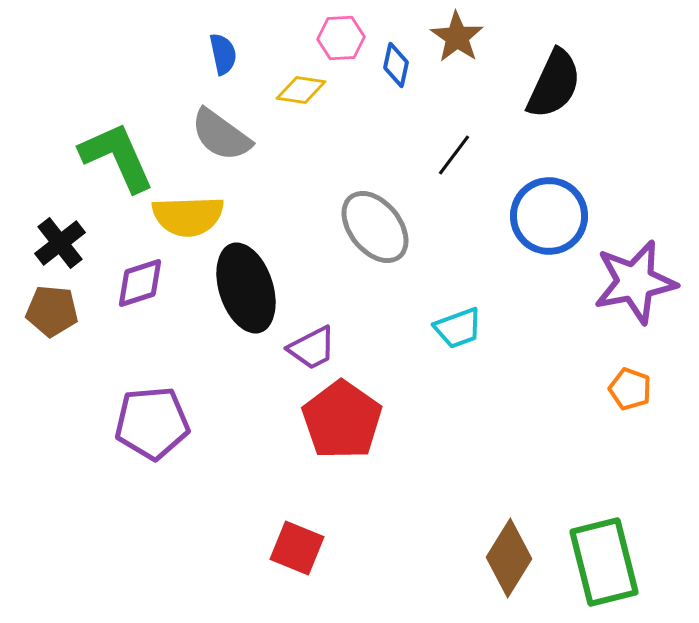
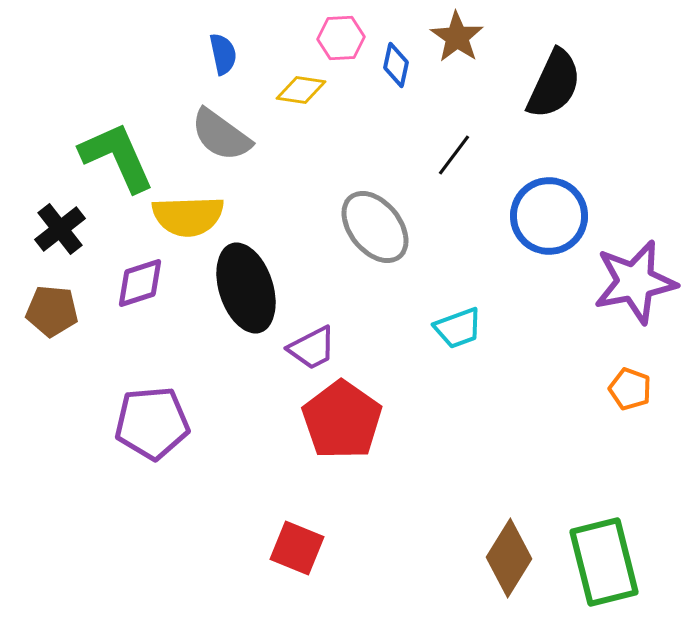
black cross: moved 14 px up
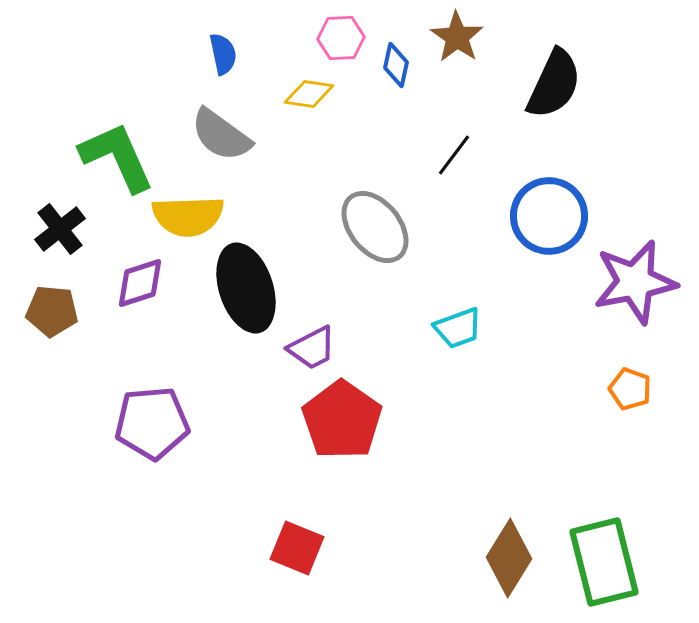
yellow diamond: moved 8 px right, 4 px down
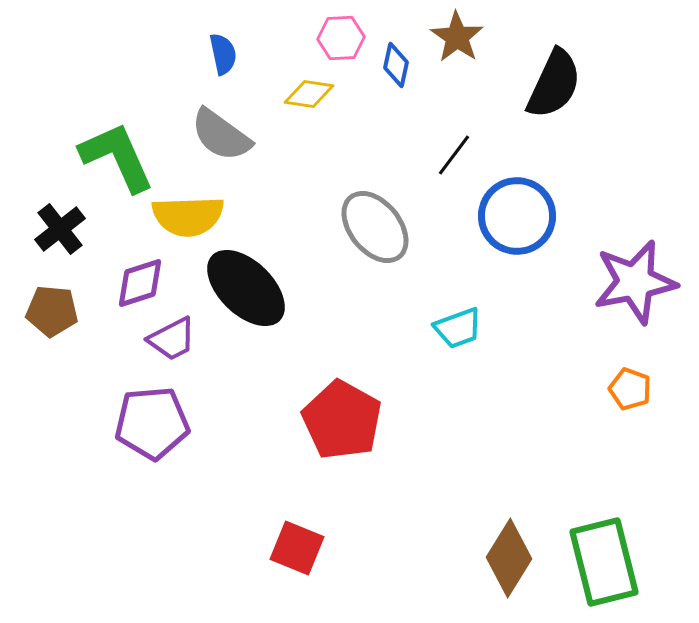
blue circle: moved 32 px left
black ellipse: rotated 28 degrees counterclockwise
purple trapezoid: moved 140 px left, 9 px up
red pentagon: rotated 6 degrees counterclockwise
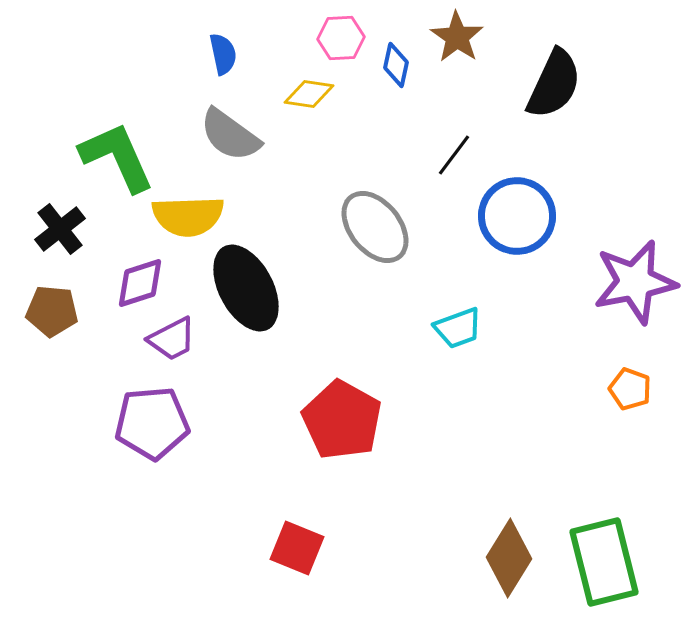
gray semicircle: moved 9 px right
black ellipse: rotated 18 degrees clockwise
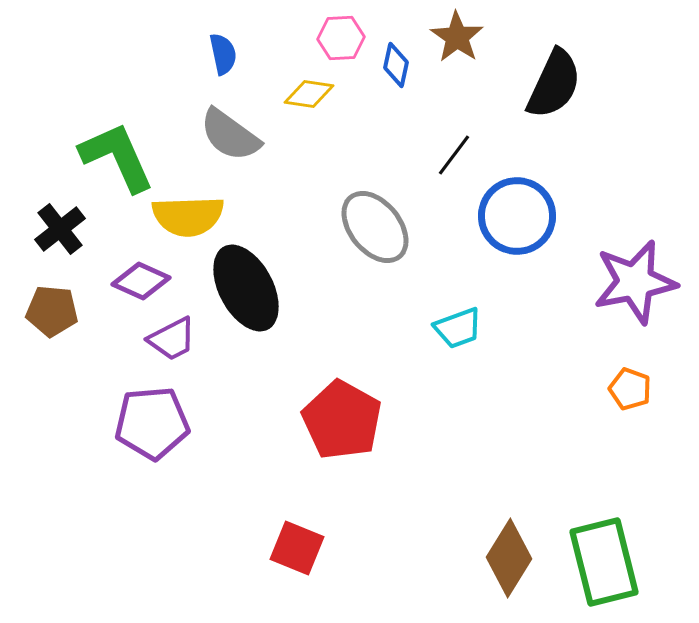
purple diamond: moved 1 px right, 2 px up; rotated 42 degrees clockwise
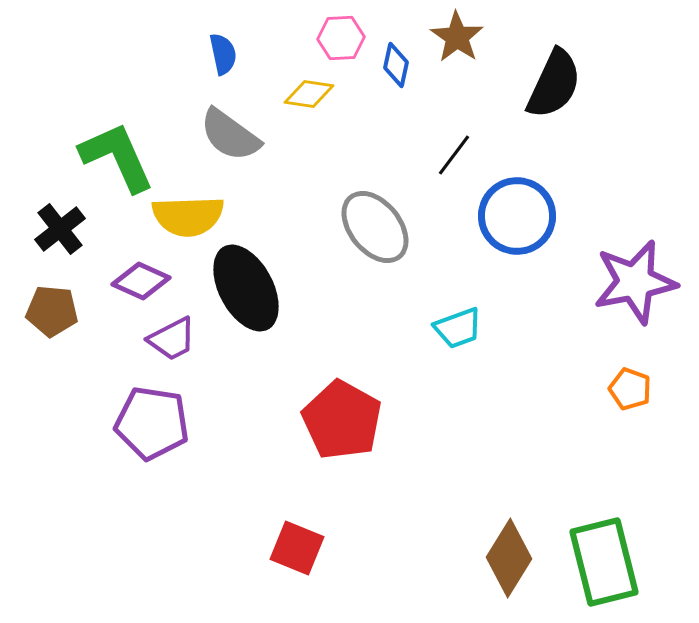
purple pentagon: rotated 14 degrees clockwise
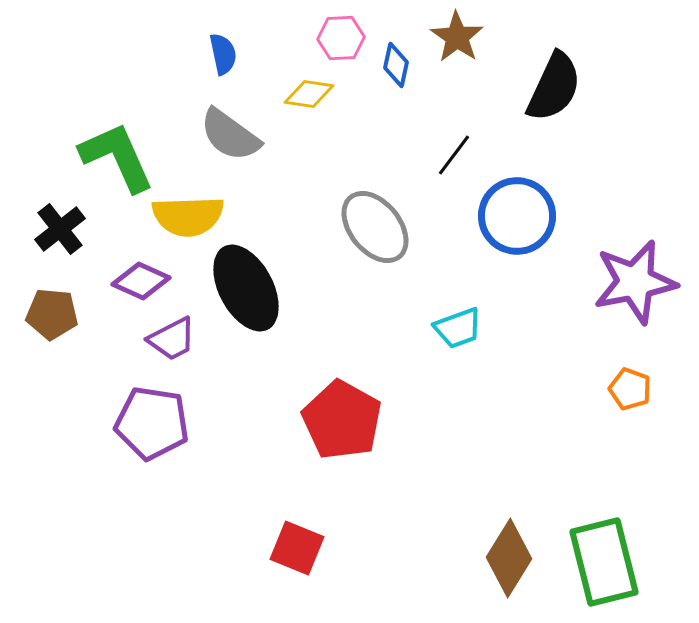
black semicircle: moved 3 px down
brown pentagon: moved 3 px down
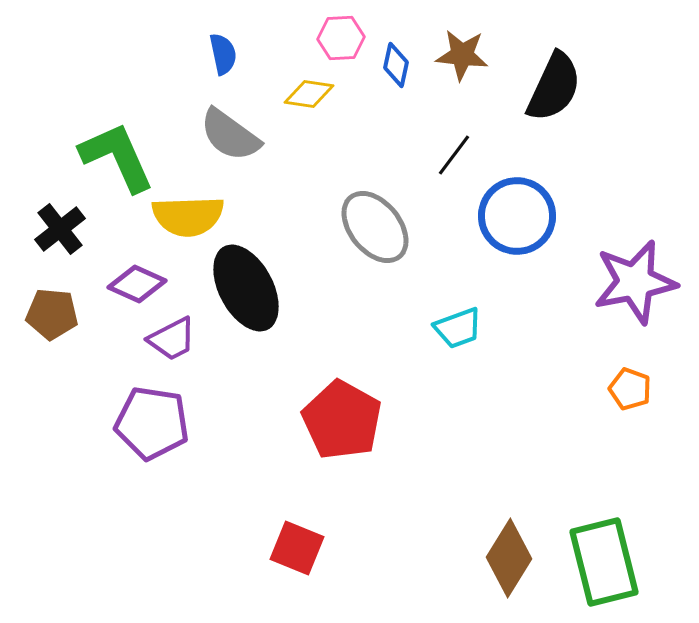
brown star: moved 5 px right, 18 px down; rotated 28 degrees counterclockwise
purple diamond: moved 4 px left, 3 px down
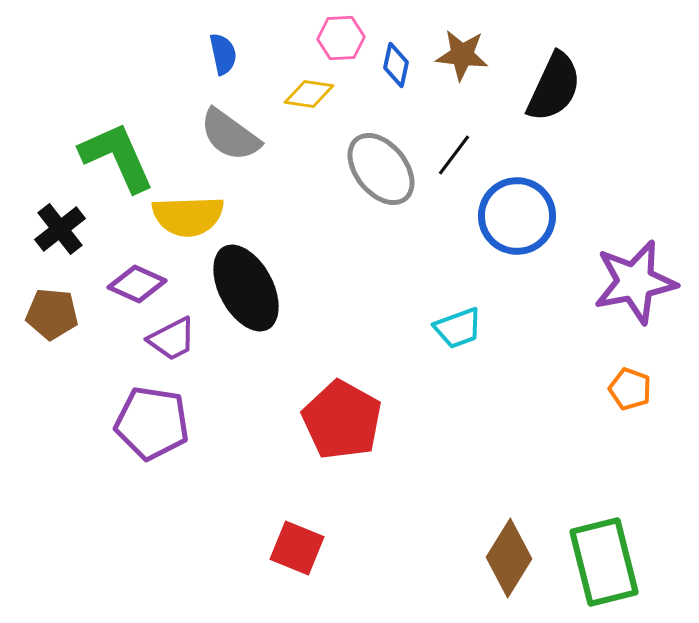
gray ellipse: moved 6 px right, 58 px up
